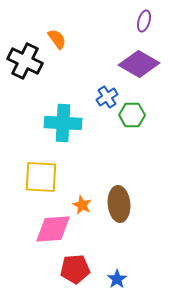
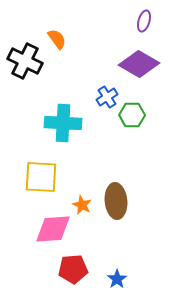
brown ellipse: moved 3 px left, 3 px up
red pentagon: moved 2 px left
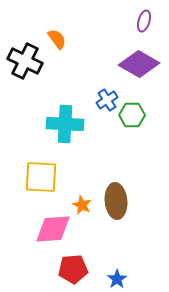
blue cross: moved 3 px down
cyan cross: moved 2 px right, 1 px down
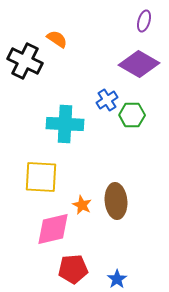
orange semicircle: rotated 20 degrees counterclockwise
pink diamond: rotated 9 degrees counterclockwise
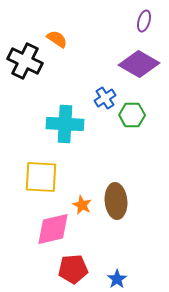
blue cross: moved 2 px left, 2 px up
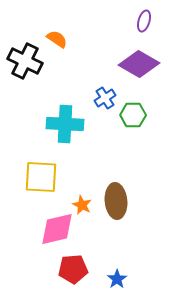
green hexagon: moved 1 px right
pink diamond: moved 4 px right
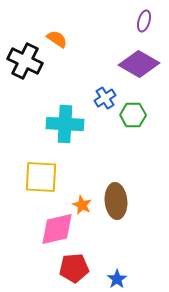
red pentagon: moved 1 px right, 1 px up
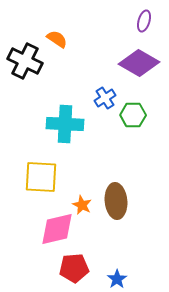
purple diamond: moved 1 px up
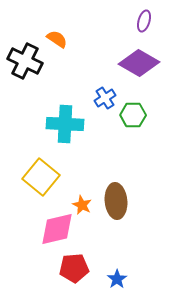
yellow square: rotated 36 degrees clockwise
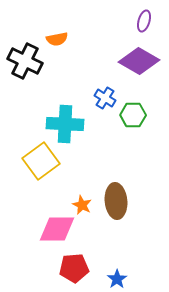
orange semicircle: rotated 135 degrees clockwise
purple diamond: moved 2 px up
blue cross: rotated 25 degrees counterclockwise
yellow square: moved 16 px up; rotated 15 degrees clockwise
pink diamond: rotated 12 degrees clockwise
